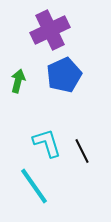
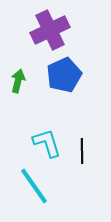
black line: rotated 25 degrees clockwise
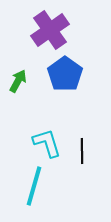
purple cross: rotated 9 degrees counterclockwise
blue pentagon: moved 1 px right, 1 px up; rotated 12 degrees counterclockwise
green arrow: rotated 15 degrees clockwise
cyan line: rotated 51 degrees clockwise
